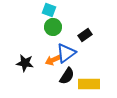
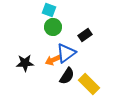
black star: rotated 12 degrees counterclockwise
yellow rectangle: rotated 45 degrees clockwise
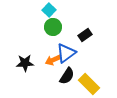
cyan square: rotated 24 degrees clockwise
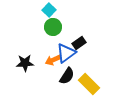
black rectangle: moved 6 px left, 8 px down
